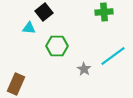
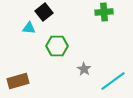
cyan line: moved 25 px down
brown rectangle: moved 2 px right, 3 px up; rotated 50 degrees clockwise
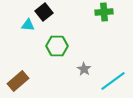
cyan triangle: moved 1 px left, 3 px up
brown rectangle: rotated 25 degrees counterclockwise
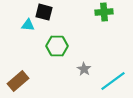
black square: rotated 36 degrees counterclockwise
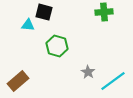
green hexagon: rotated 15 degrees clockwise
gray star: moved 4 px right, 3 px down
